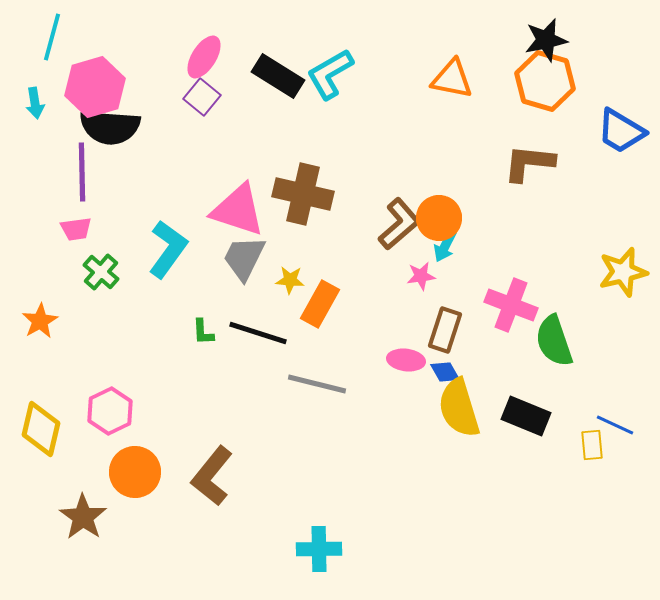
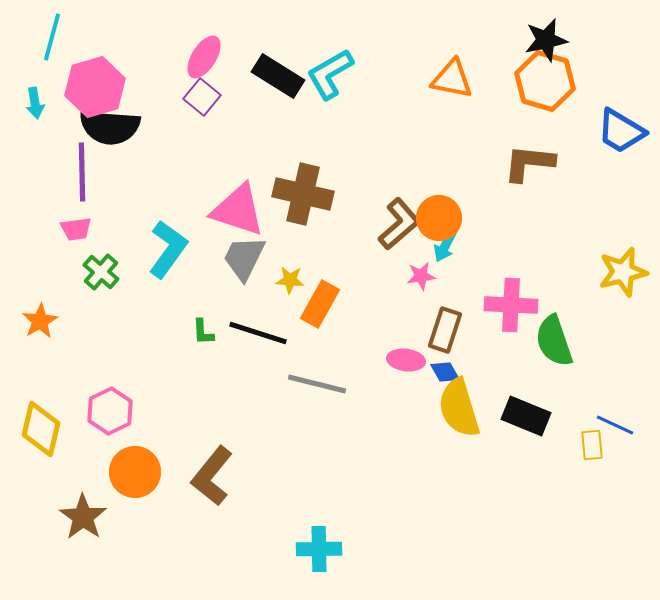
pink cross at (511, 305): rotated 18 degrees counterclockwise
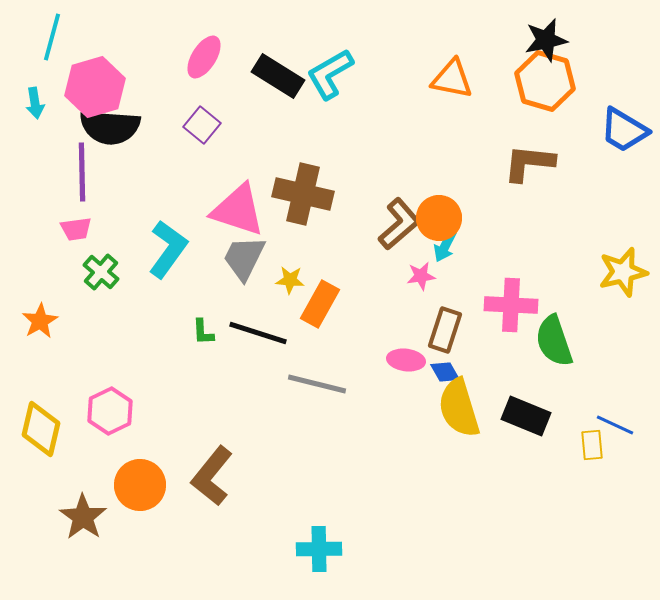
purple square at (202, 97): moved 28 px down
blue trapezoid at (621, 131): moved 3 px right, 1 px up
orange circle at (135, 472): moved 5 px right, 13 px down
